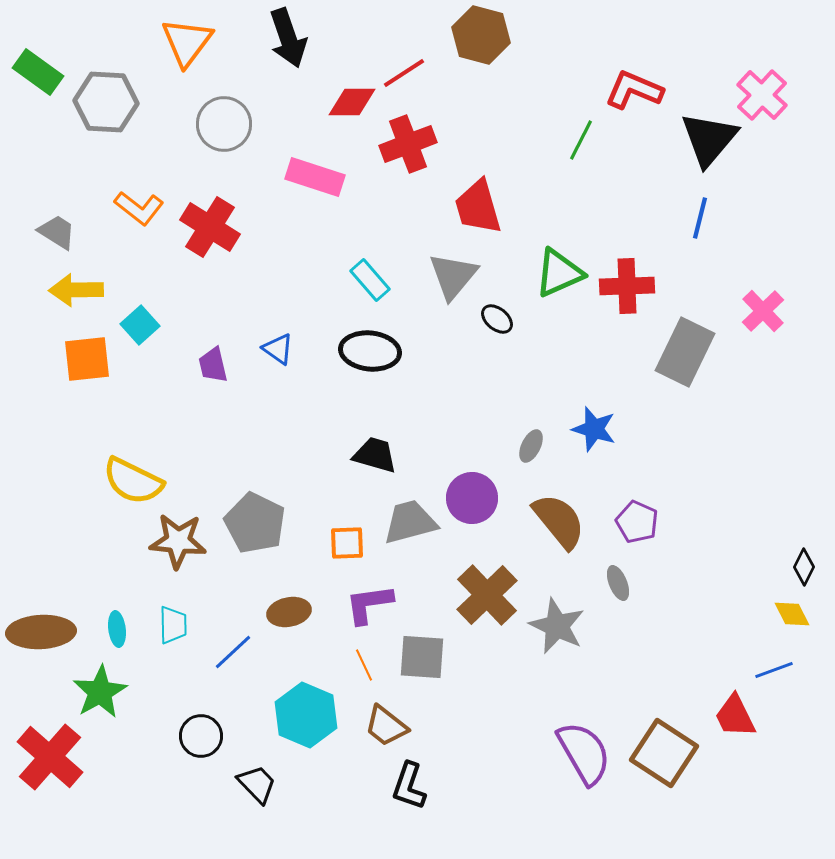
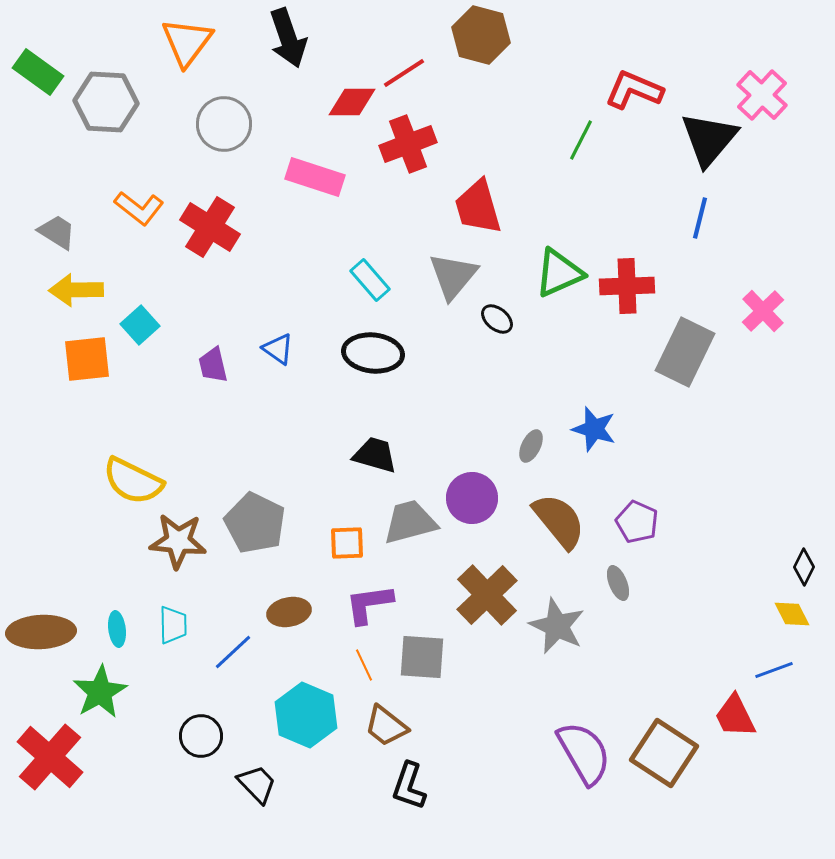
black ellipse at (370, 351): moved 3 px right, 2 px down
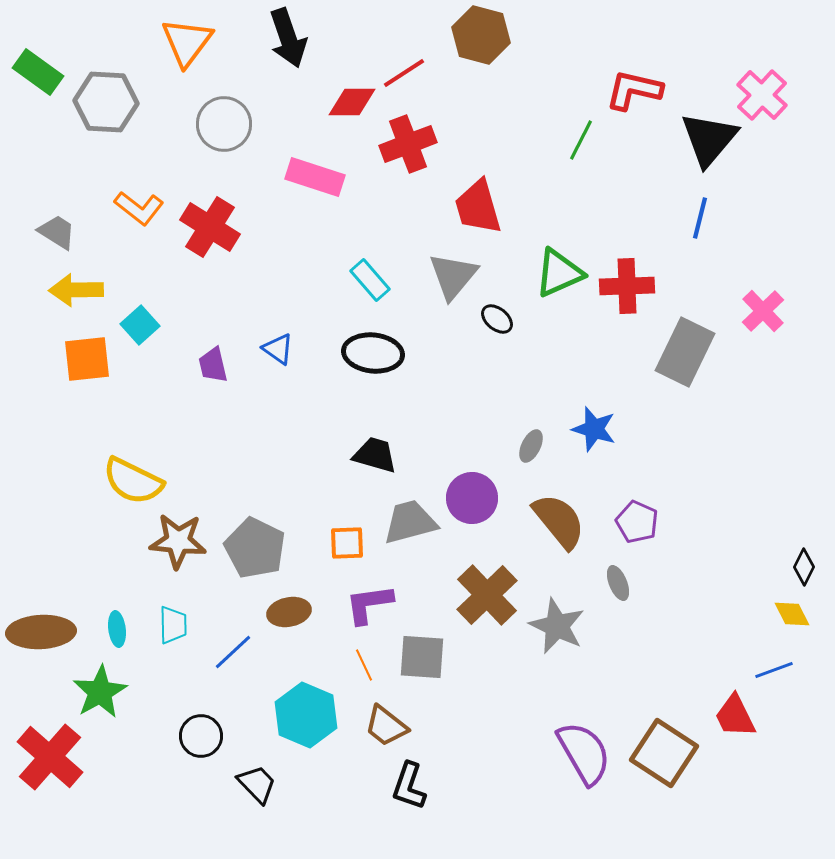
red L-shape at (634, 90): rotated 10 degrees counterclockwise
gray pentagon at (255, 523): moved 25 px down
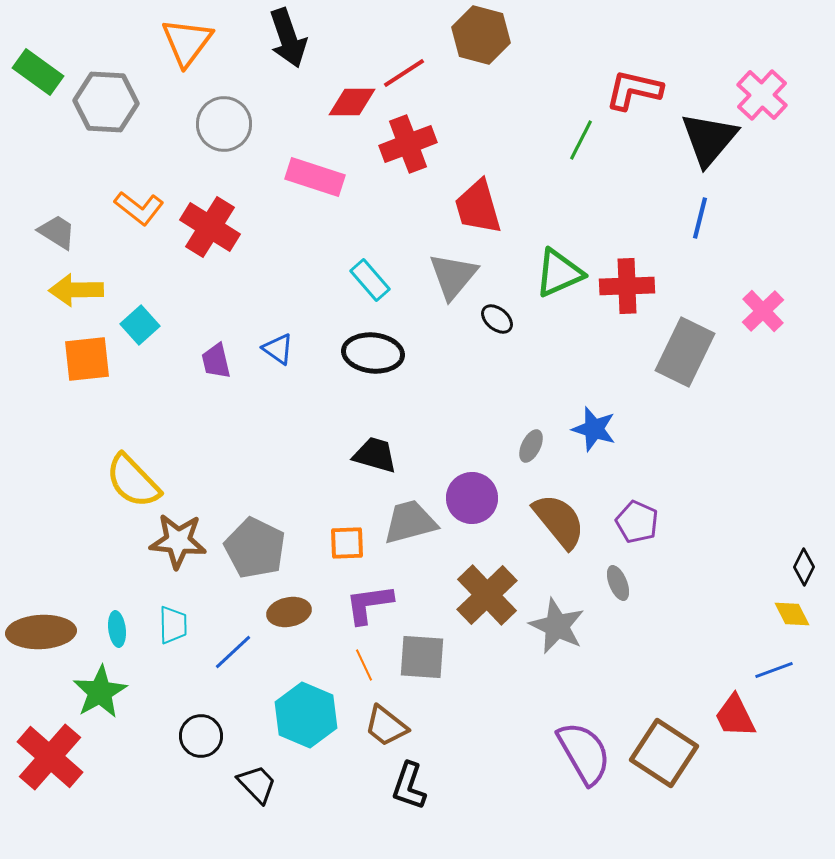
purple trapezoid at (213, 365): moved 3 px right, 4 px up
yellow semicircle at (133, 481): rotated 20 degrees clockwise
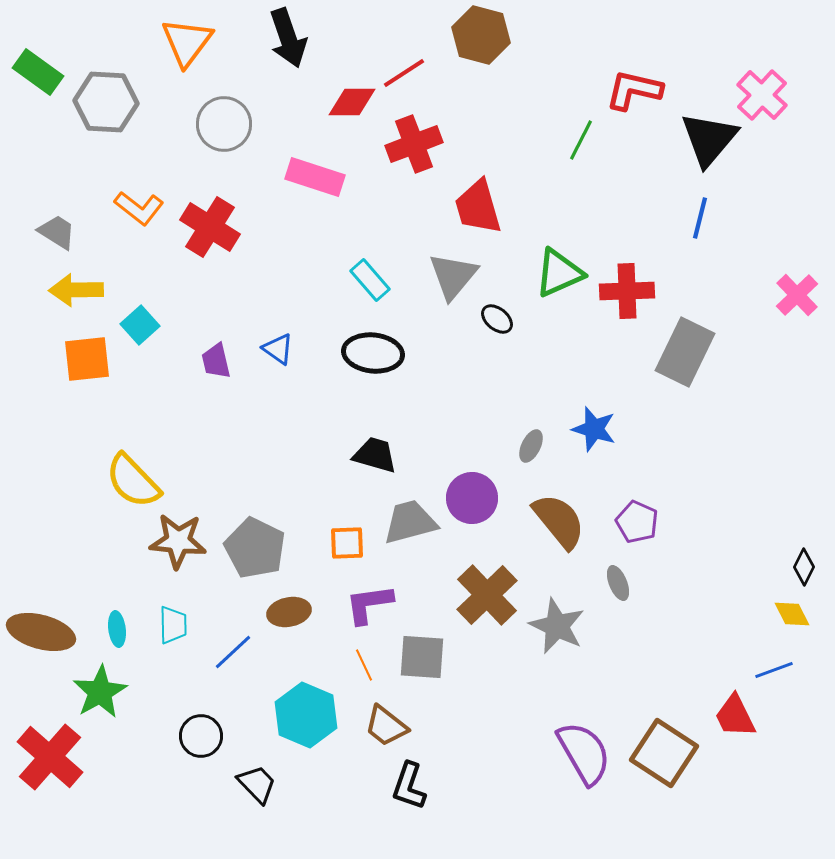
red cross at (408, 144): moved 6 px right
red cross at (627, 286): moved 5 px down
pink cross at (763, 311): moved 34 px right, 16 px up
brown ellipse at (41, 632): rotated 18 degrees clockwise
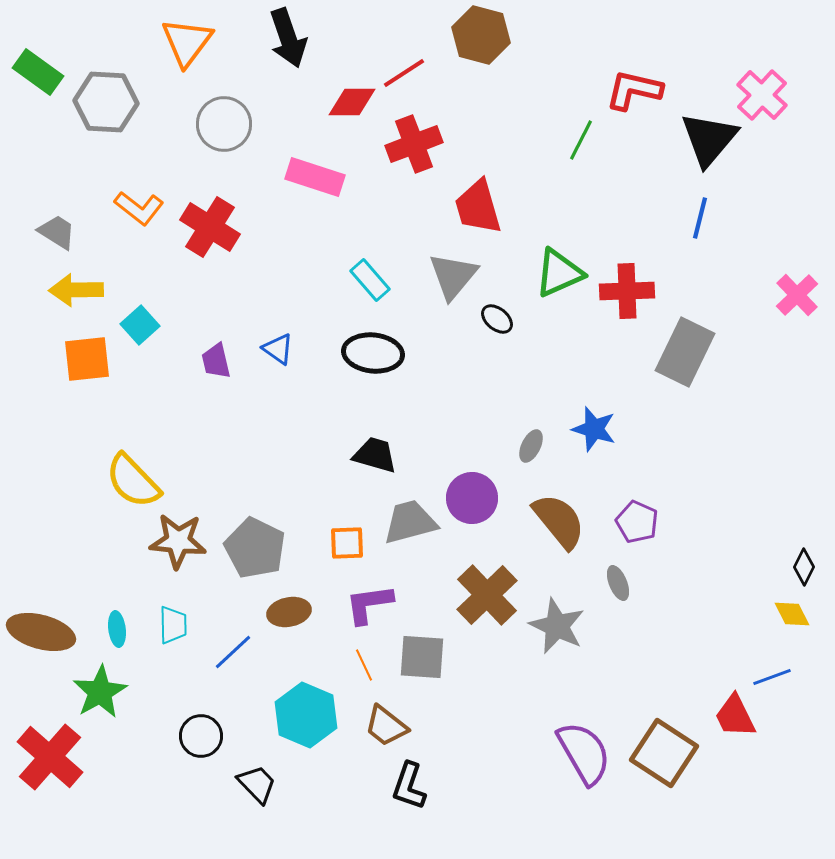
blue line at (774, 670): moved 2 px left, 7 px down
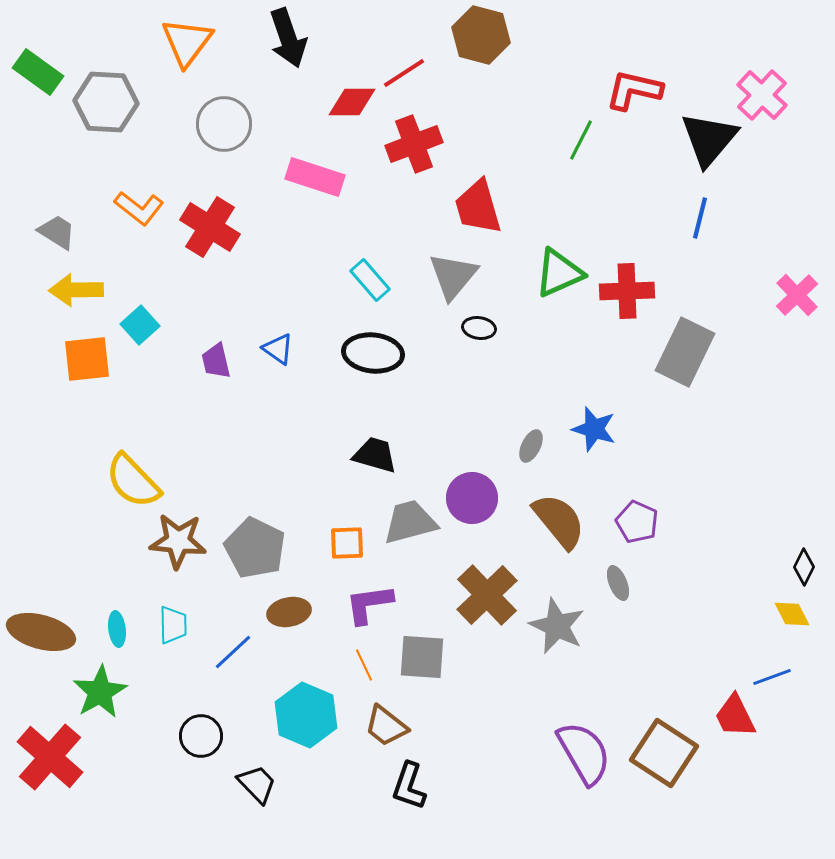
black ellipse at (497, 319): moved 18 px left, 9 px down; rotated 32 degrees counterclockwise
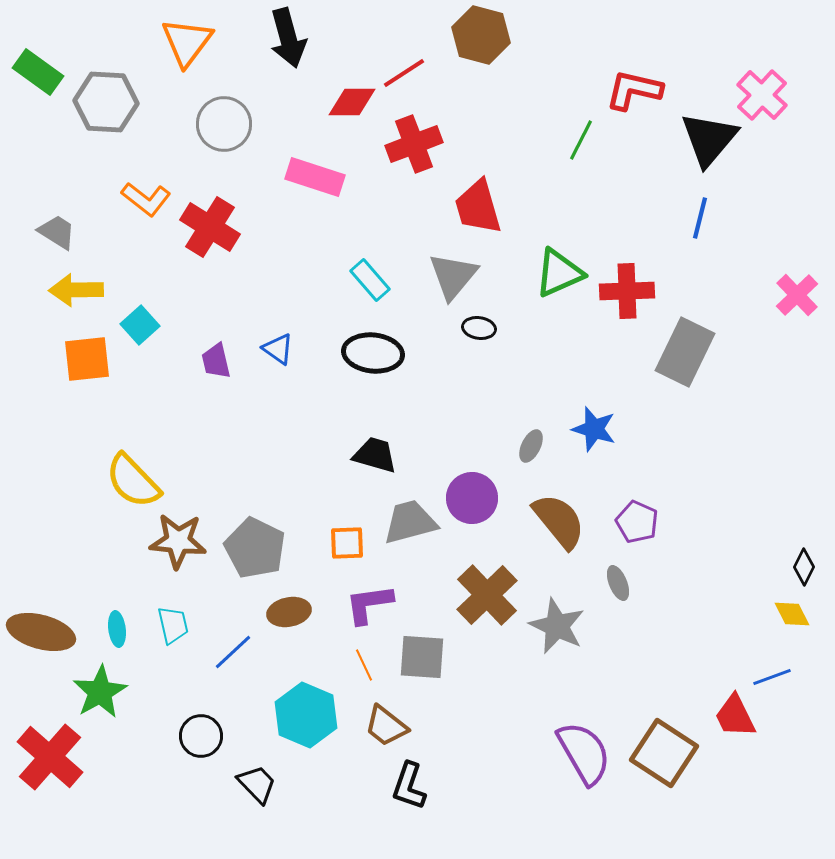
black arrow at (288, 38): rotated 4 degrees clockwise
orange L-shape at (139, 208): moved 7 px right, 9 px up
cyan trapezoid at (173, 625): rotated 12 degrees counterclockwise
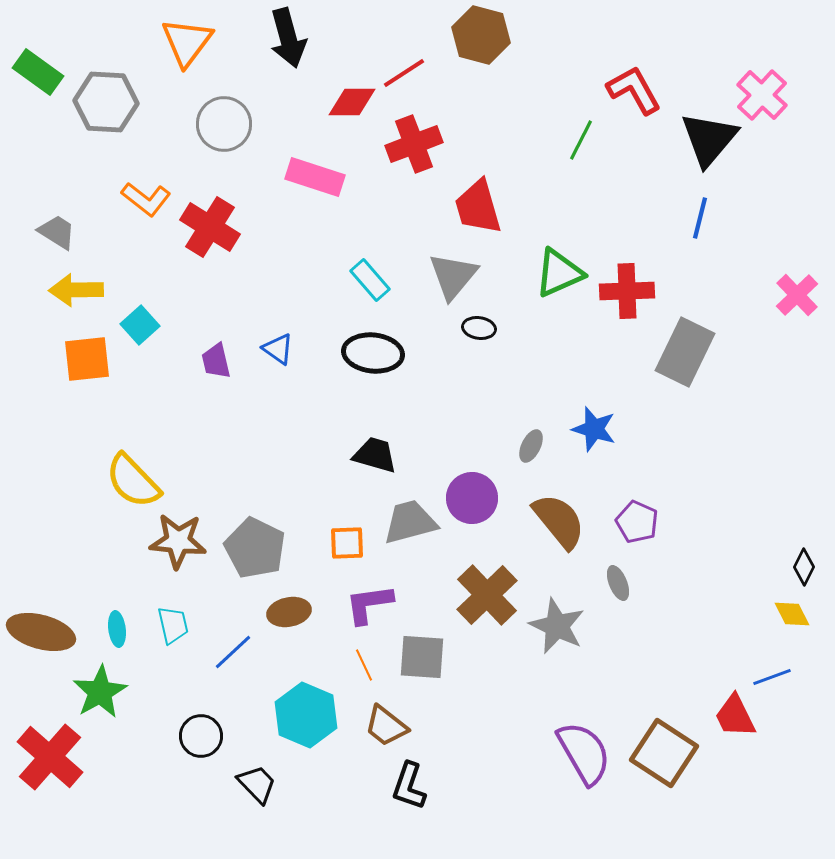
red L-shape at (634, 90): rotated 48 degrees clockwise
